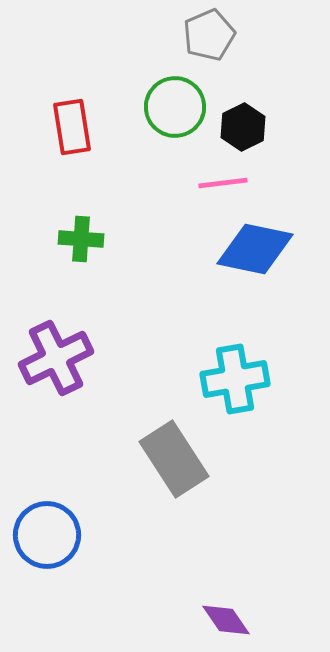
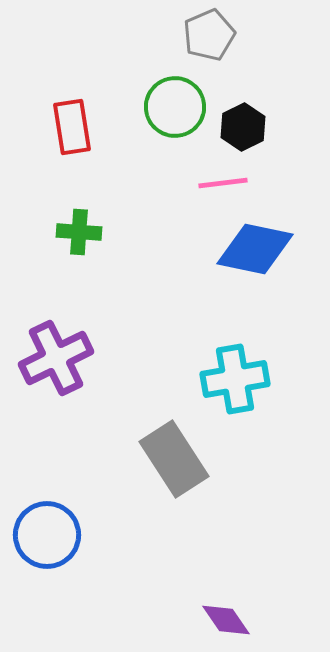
green cross: moved 2 px left, 7 px up
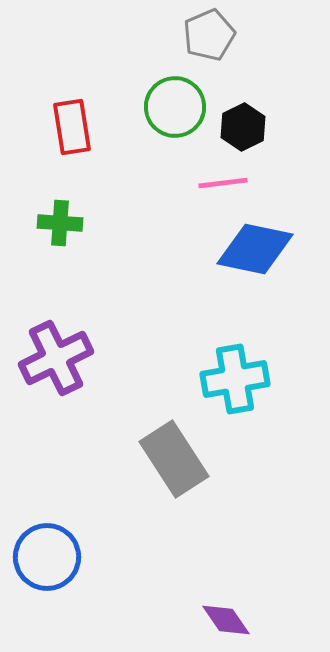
green cross: moved 19 px left, 9 px up
blue circle: moved 22 px down
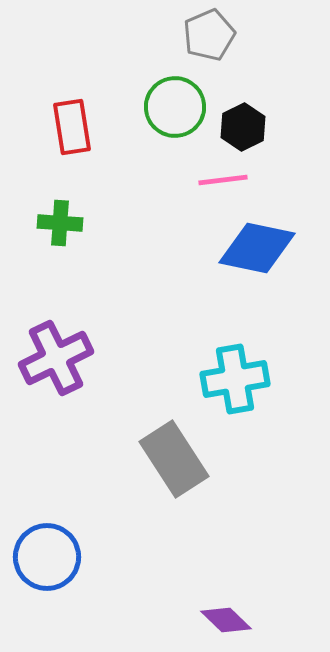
pink line: moved 3 px up
blue diamond: moved 2 px right, 1 px up
purple diamond: rotated 12 degrees counterclockwise
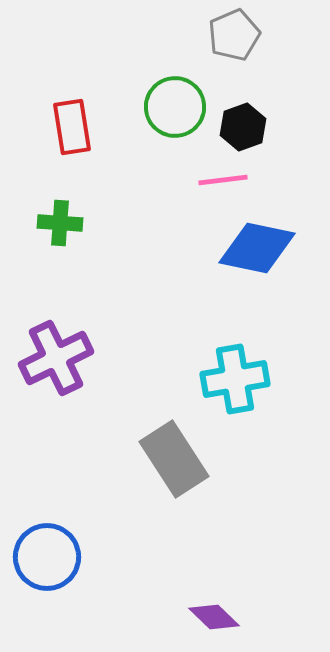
gray pentagon: moved 25 px right
black hexagon: rotated 6 degrees clockwise
purple diamond: moved 12 px left, 3 px up
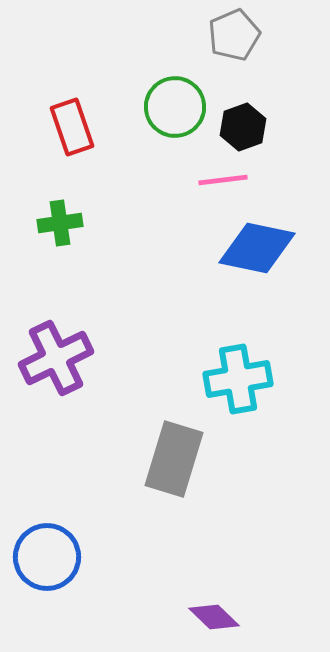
red rectangle: rotated 10 degrees counterclockwise
green cross: rotated 12 degrees counterclockwise
cyan cross: moved 3 px right
gray rectangle: rotated 50 degrees clockwise
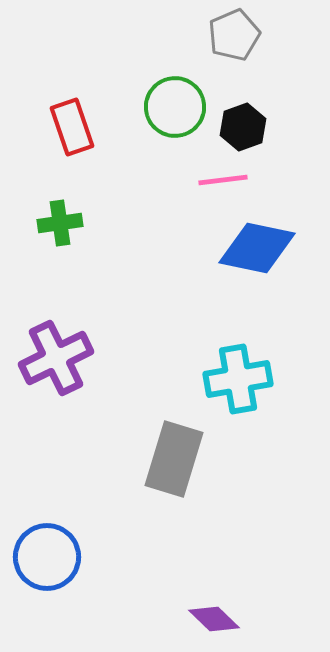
purple diamond: moved 2 px down
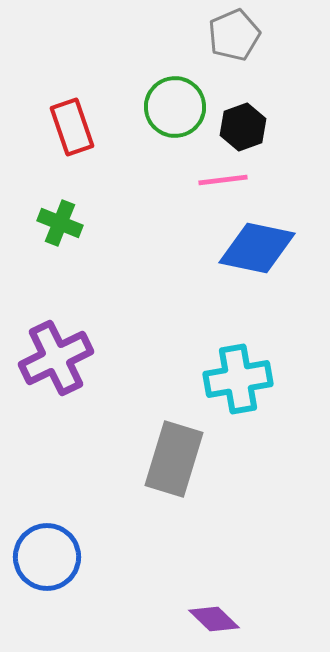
green cross: rotated 30 degrees clockwise
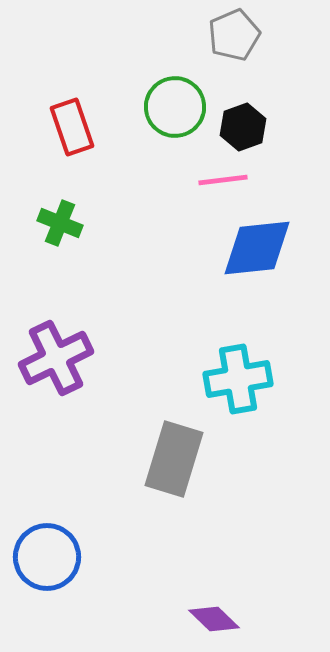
blue diamond: rotated 18 degrees counterclockwise
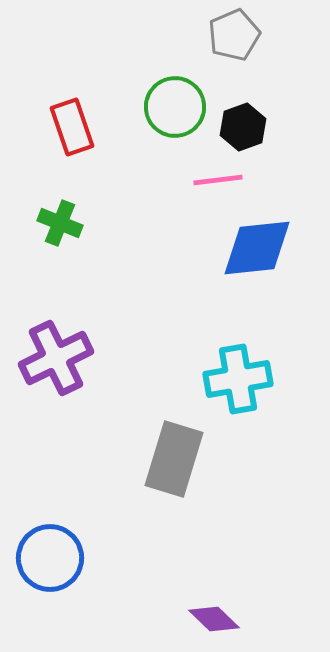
pink line: moved 5 px left
blue circle: moved 3 px right, 1 px down
